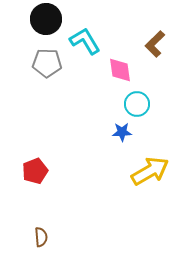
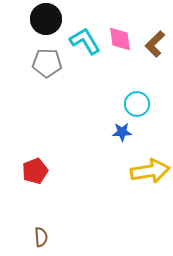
pink diamond: moved 31 px up
yellow arrow: rotated 21 degrees clockwise
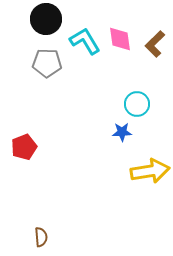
red pentagon: moved 11 px left, 24 px up
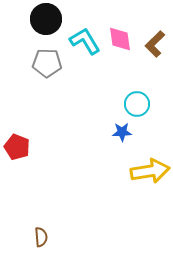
red pentagon: moved 7 px left; rotated 30 degrees counterclockwise
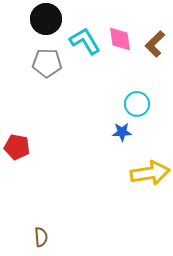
red pentagon: rotated 10 degrees counterclockwise
yellow arrow: moved 2 px down
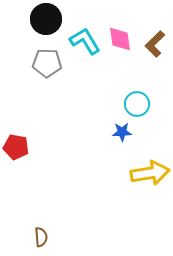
red pentagon: moved 1 px left
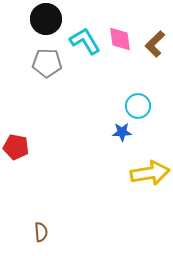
cyan circle: moved 1 px right, 2 px down
brown semicircle: moved 5 px up
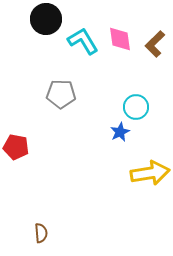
cyan L-shape: moved 2 px left
gray pentagon: moved 14 px right, 31 px down
cyan circle: moved 2 px left, 1 px down
blue star: moved 2 px left; rotated 24 degrees counterclockwise
brown semicircle: moved 1 px down
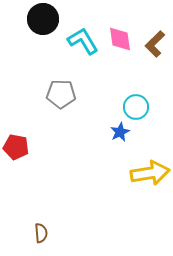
black circle: moved 3 px left
